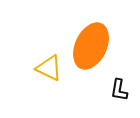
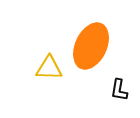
yellow triangle: rotated 24 degrees counterclockwise
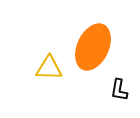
orange ellipse: moved 2 px right, 1 px down
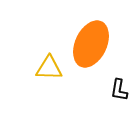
orange ellipse: moved 2 px left, 3 px up
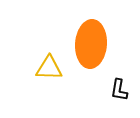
orange ellipse: rotated 21 degrees counterclockwise
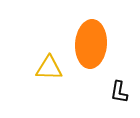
black L-shape: moved 2 px down
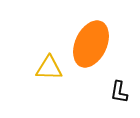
orange ellipse: rotated 21 degrees clockwise
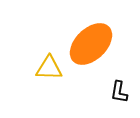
orange ellipse: rotated 21 degrees clockwise
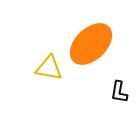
yellow triangle: rotated 8 degrees clockwise
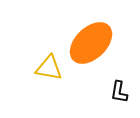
orange ellipse: moved 1 px up
